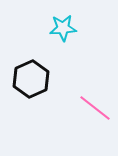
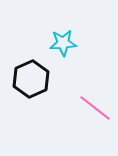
cyan star: moved 15 px down
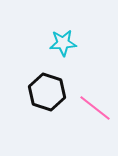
black hexagon: moved 16 px right, 13 px down; rotated 18 degrees counterclockwise
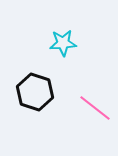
black hexagon: moved 12 px left
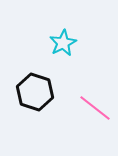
cyan star: rotated 24 degrees counterclockwise
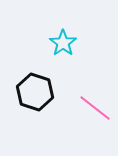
cyan star: rotated 8 degrees counterclockwise
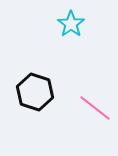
cyan star: moved 8 px right, 19 px up
